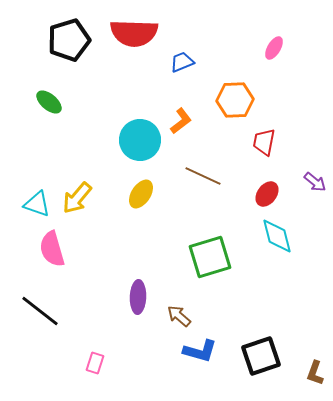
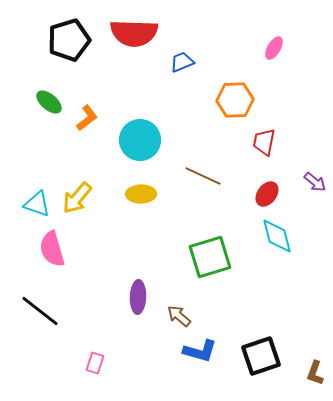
orange L-shape: moved 94 px left, 3 px up
yellow ellipse: rotated 56 degrees clockwise
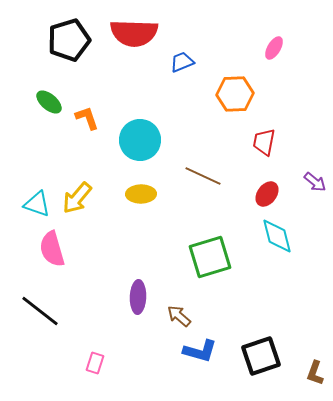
orange hexagon: moved 6 px up
orange L-shape: rotated 72 degrees counterclockwise
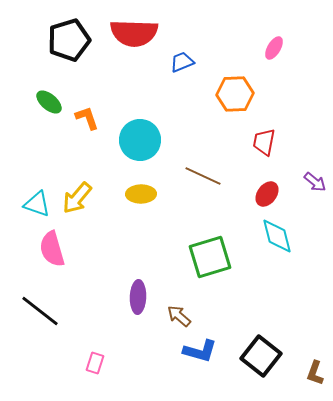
black square: rotated 33 degrees counterclockwise
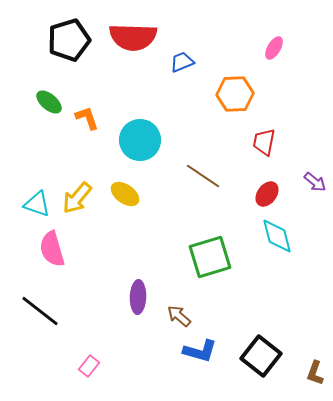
red semicircle: moved 1 px left, 4 px down
brown line: rotated 9 degrees clockwise
yellow ellipse: moved 16 px left; rotated 36 degrees clockwise
pink rectangle: moved 6 px left, 3 px down; rotated 20 degrees clockwise
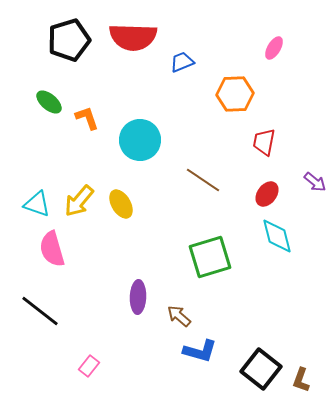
brown line: moved 4 px down
yellow ellipse: moved 4 px left, 10 px down; rotated 24 degrees clockwise
yellow arrow: moved 2 px right, 3 px down
black square: moved 13 px down
brown L-shape: moved 14 px left, 7 px down
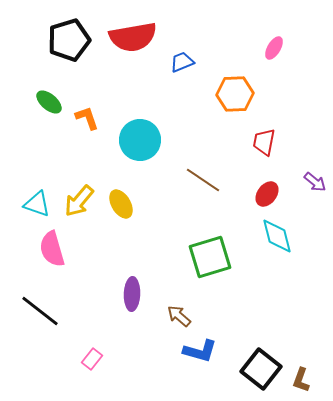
red semicircle: rotated 12 degrees counterclockwise
purple ellipse: moved 6 px left, 3 px up
pink rectangle: moved 3 px right, 7 px up
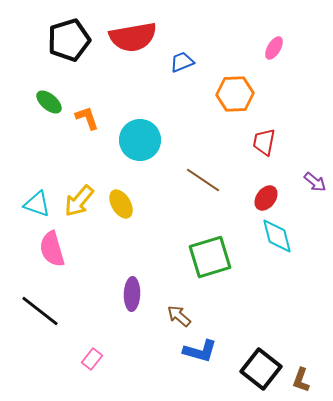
red ellipse: moved 1 px left, 4 px down
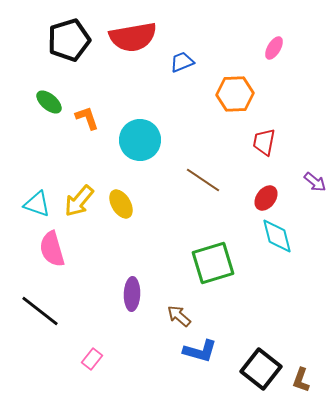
green square: moved 3 px right, 6 px down
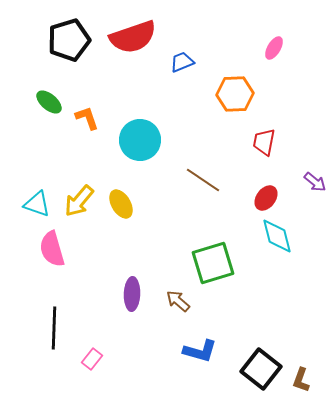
red semicircle: rotated 9 degrees counterclockwise
black line: moved 14 px right, 17 px down; rotated 54 degrees clockwise
brown arrow: moved 1 px left, 15 px up
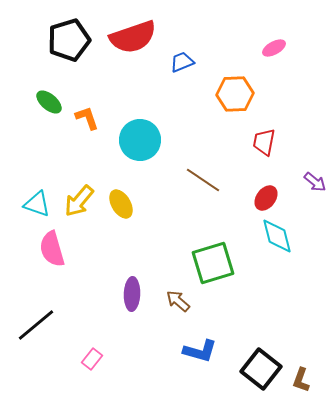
pink ellipse: rotated 30 degrees clockwise
black line: moved 18 px left, 3 px up; rotated 48 degrees clockwise
